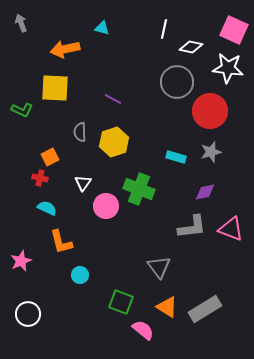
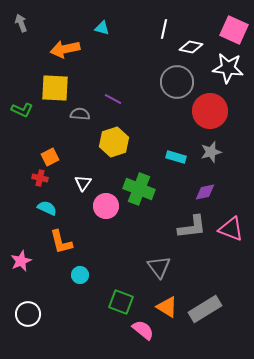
gray semicircle: moved 18 px up; rotated 96 degrees clockwise
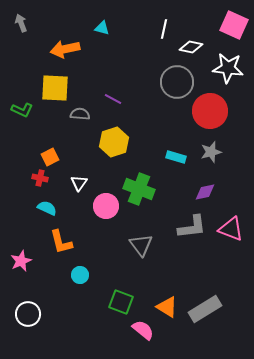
pink square: moved 5 px up
white triangle: moved 4 px left
gray triangle: moved 18 px left, 22 px up
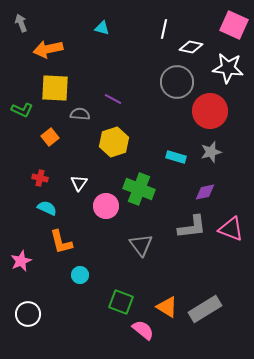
orange arrow: moved 17 px left
orange square: moved 20 px up; rotated 12 degrees counterclockwise
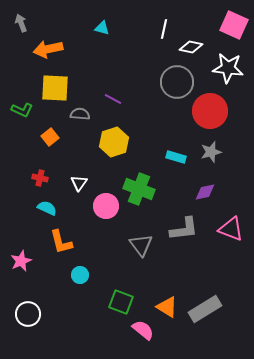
gray L-shape: moved 8 px left, 2 px down
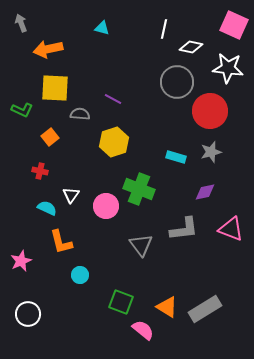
red cross: moved 7 px up
white triangle: moved 8 px left, 12 px down
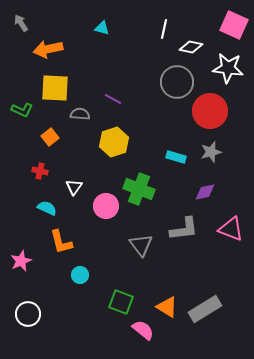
gray arrow: rotated 12 degrees counterclockwise
white triangle: moved 3 px right, 8 px up
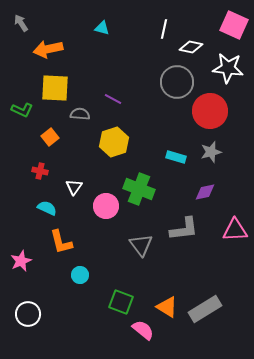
pink triangle: moved 4 px right, 1 px down; rotated 24 degrees counterclockwise
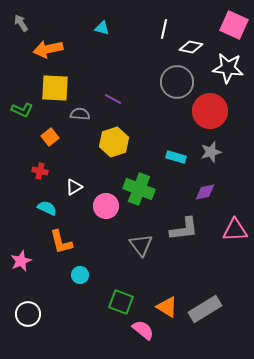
white triangle: rotated 24 degrees clockwise
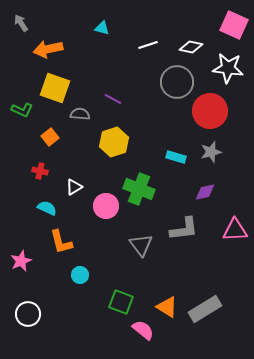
white line: moved 16 px left, 16 px down; rotated 60 degrees clockwise
yellow square: rotated 16 degrees clockwise
